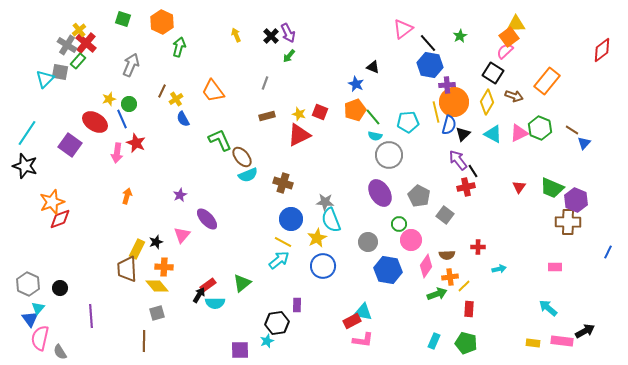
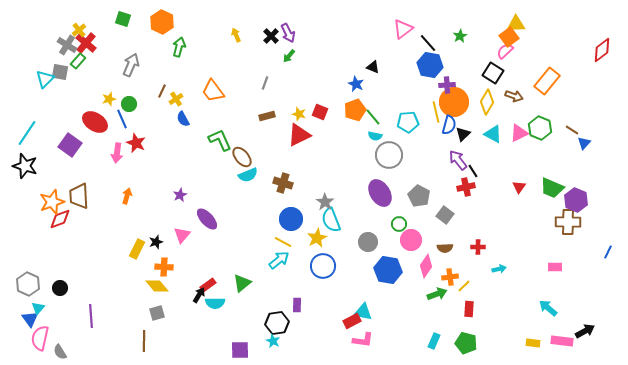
gray star at (325, 202): rotated 30 degrees clockwise
brown semicircle at (447, 255): moved 2 px left, 7 px up
brown trapezoid at (127, 269): moved 48 px left, 73 px up
cyan star at (267, 341): moved 6 px right; rotated 24 degrees counterclockwise
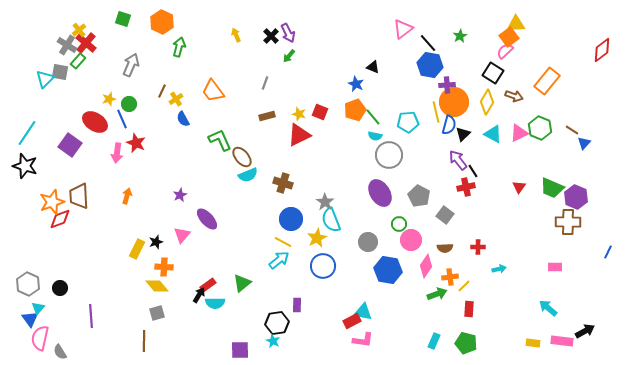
purple hexagon at (576, 200): moved 3 px up
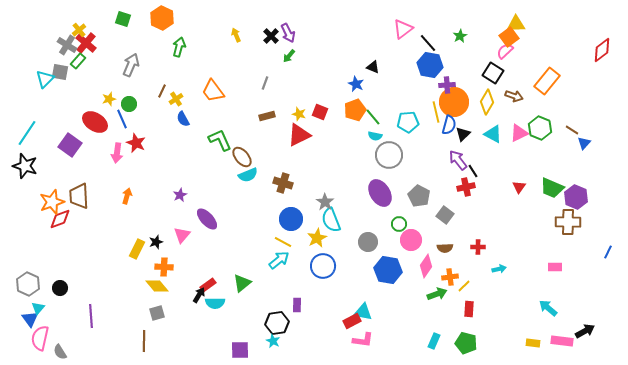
orange hexagon at (162, 22): moved 4 px up
